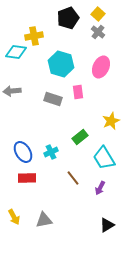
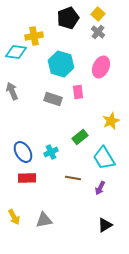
gray arrow: rotated 72 degrees clockwise
brown line: rotated 42 degrees counterclockwise
black triangle: moved 2 px left
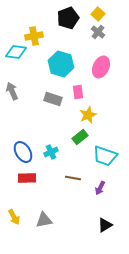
yellow star: moved 23 px left, 6 px up
cyan trapezoid: moved 1 px right, 2 px up; rotated 40 degrees counterclockwise
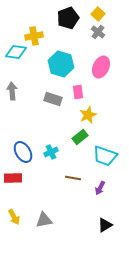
gray arrow: rotated 18 degrees clockwise
red rectangle: moved 14 px left
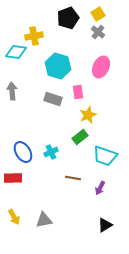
yellow square: rotated 16 degrees clockwise
cyan hexagon: moved 3 px left, 2 px down
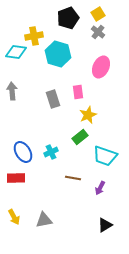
cyan hexagon: moved 12 px up
gray rectangle: rotated 54 degrees clockwise
red rectangle: moved 3 px right
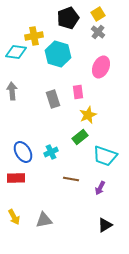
brown line: moved 2 px left, 1 px down
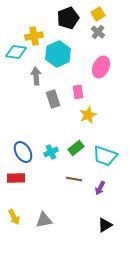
cyan hexagon: rotated 20 degrees clockwise
gray arrow: moved 24 px right, 15 px up
green rectangle: moved 4 px left, 11 px down
brown line: moved 3 px right
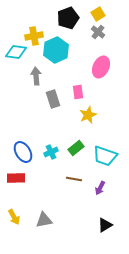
cyan hexagon: moved 2 px left, 4 px up
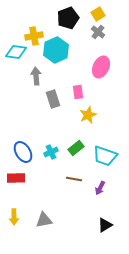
yellow arrow: rotated 28 degrees clockwise
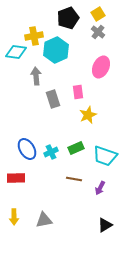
green rectangle: rotated 14 degrees clockwise
blue ellipse: moved 4 px right, 3 px up
